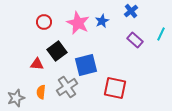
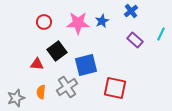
pink star: rotated 25 degrees counterclockwise
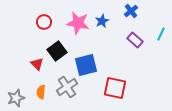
pink star: rotated 10 degrees clockwise
red triangle: rotated 40 degrees clockwise
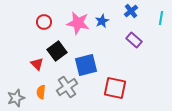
cyan line: moved 16 px up; rotated 16 degrees counterclockwise
purple rectangle: moved 1 px left
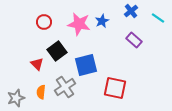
cyan line: moved 3 px left; rotated 64 degrees counterclockwise
pink star: moved 1 px right, 1 px down
gray cross: moved 2 px left
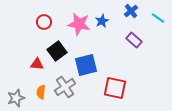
red triangle: rotated 40 degrees counterclockwise
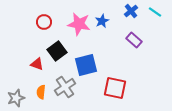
cyan line: moved 3 px left, 6 px up
red triangle: rotated 16 degrees clockwise
